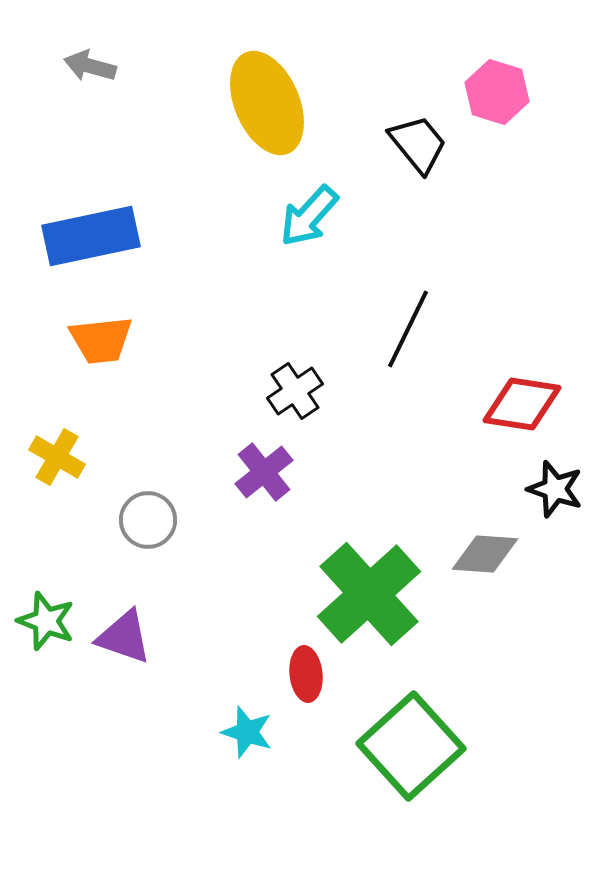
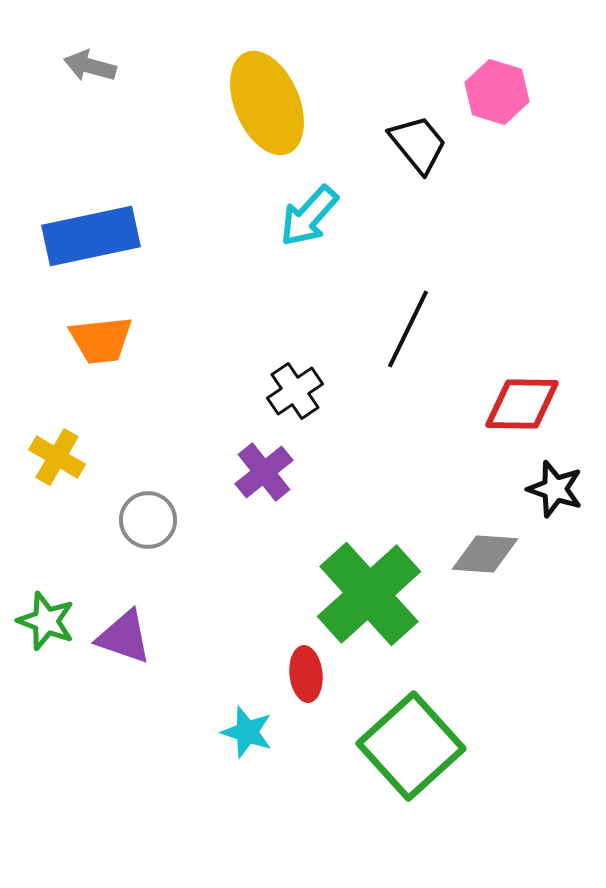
red diamond: rotated 8 degrees counterclockwise
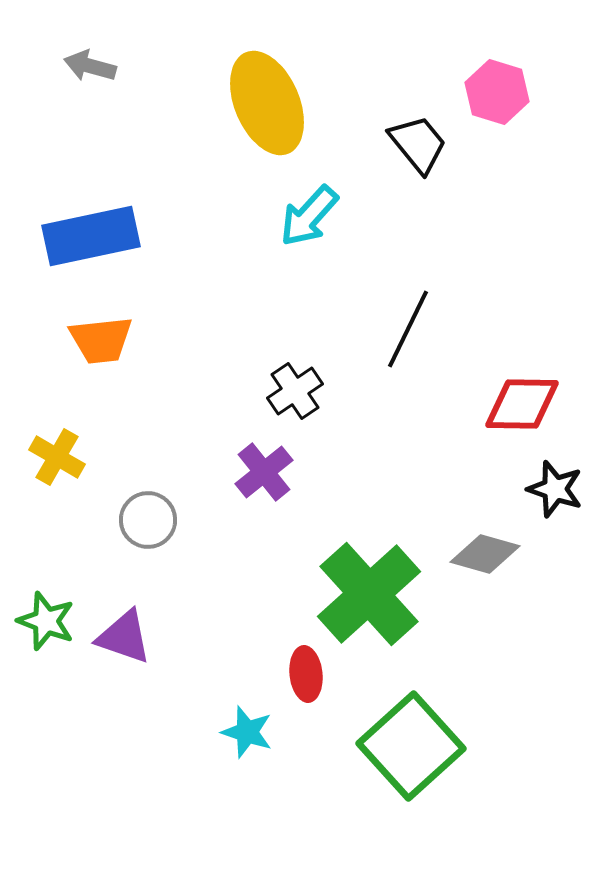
gray diamond: rotated 12 degrees clockwise
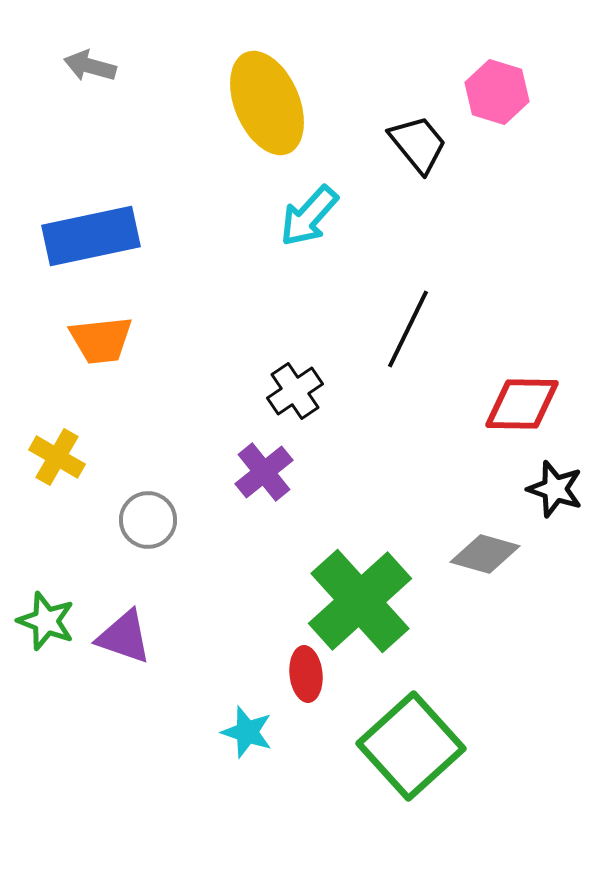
green cross: moved 9 px left, 7 px down
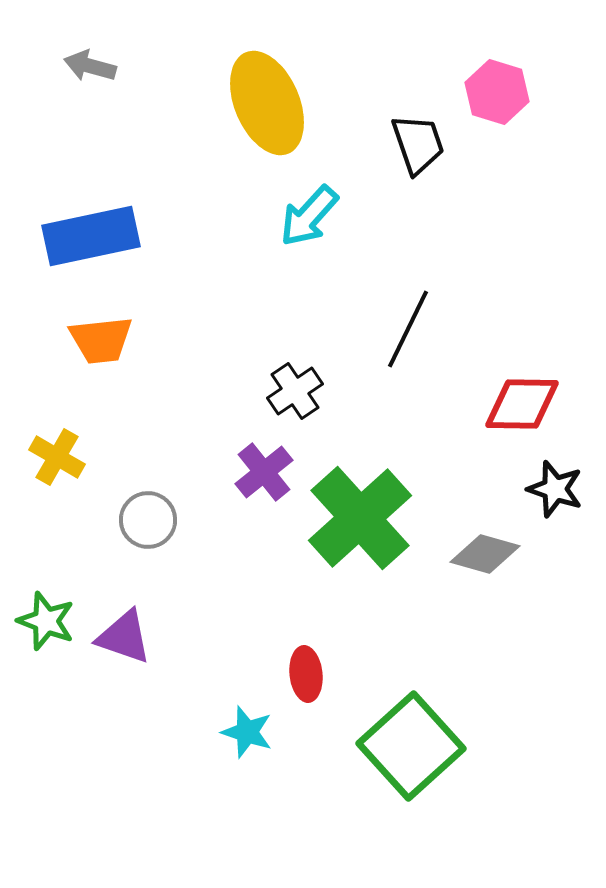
black trapezoid: rotated 20 degrees clockwise
green cross: moved 83 px up
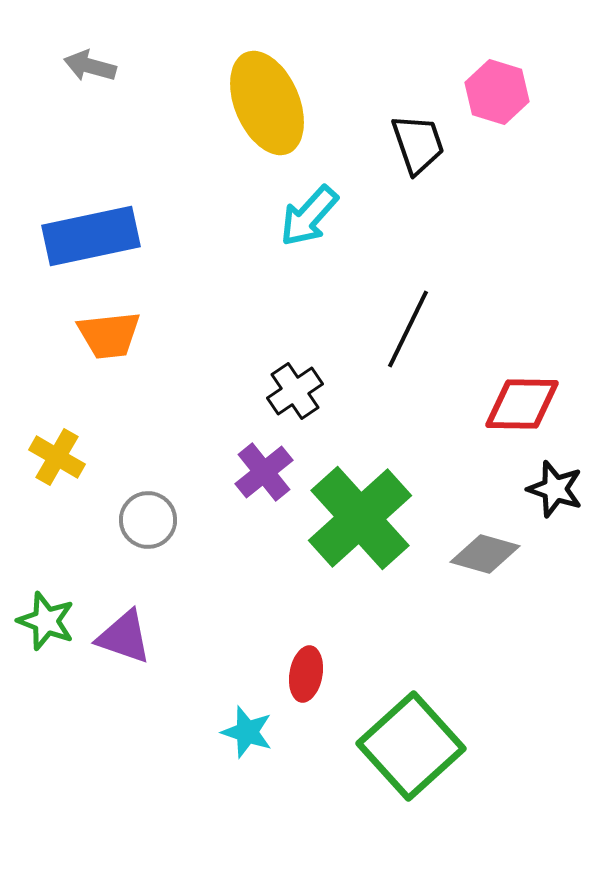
orange trapezoid: moved 8 px right, 5 px up
red ellipse: rotated 16 degrees clockwise
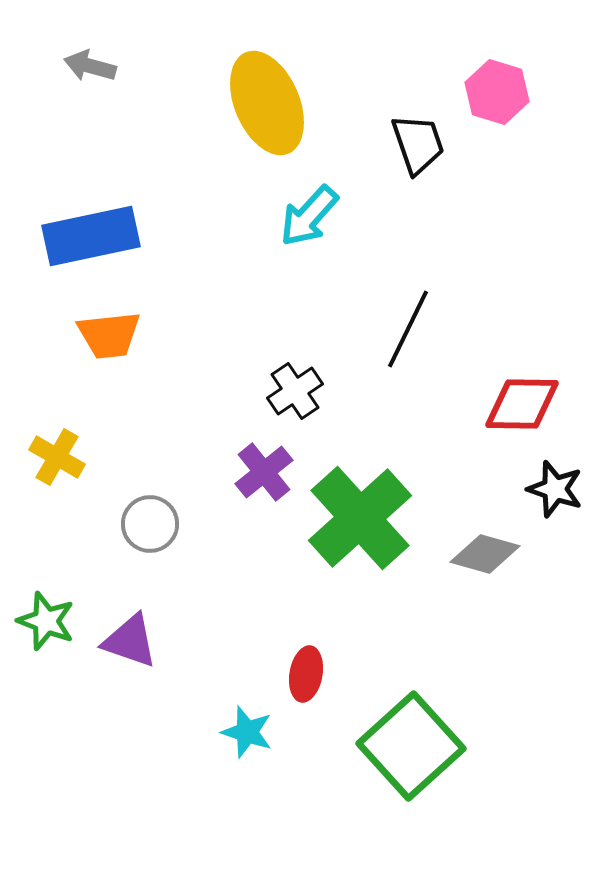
gray circle: moved 2 px right, 4 px down
purple triangle: moved 6 px right, 4 px down
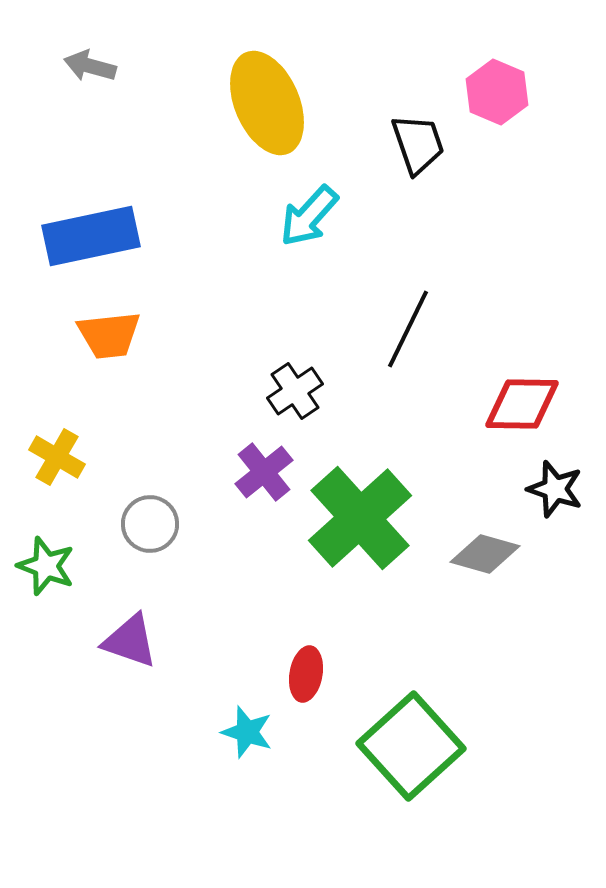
pink hexagon: rotated 6 degrees clockwise
green star: moved 55 px up
